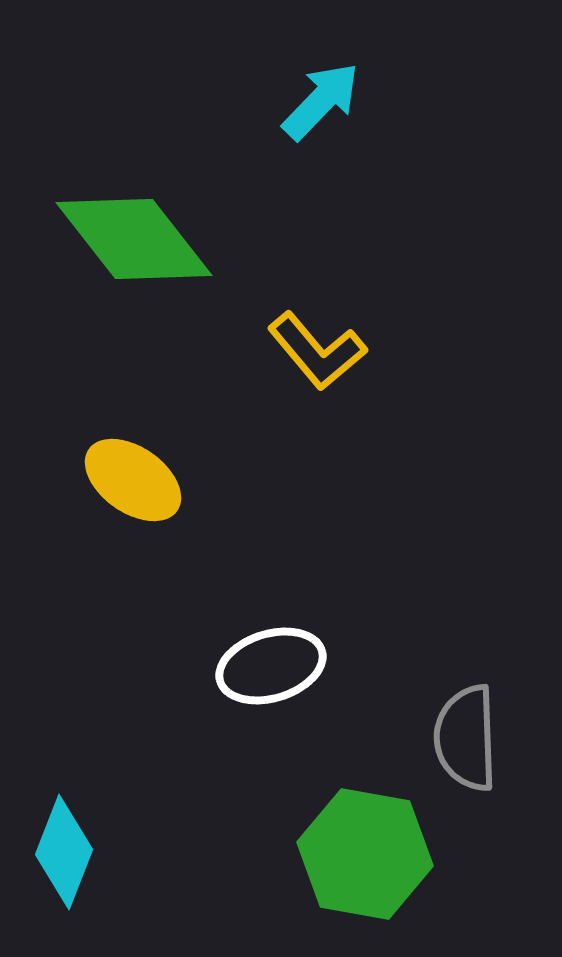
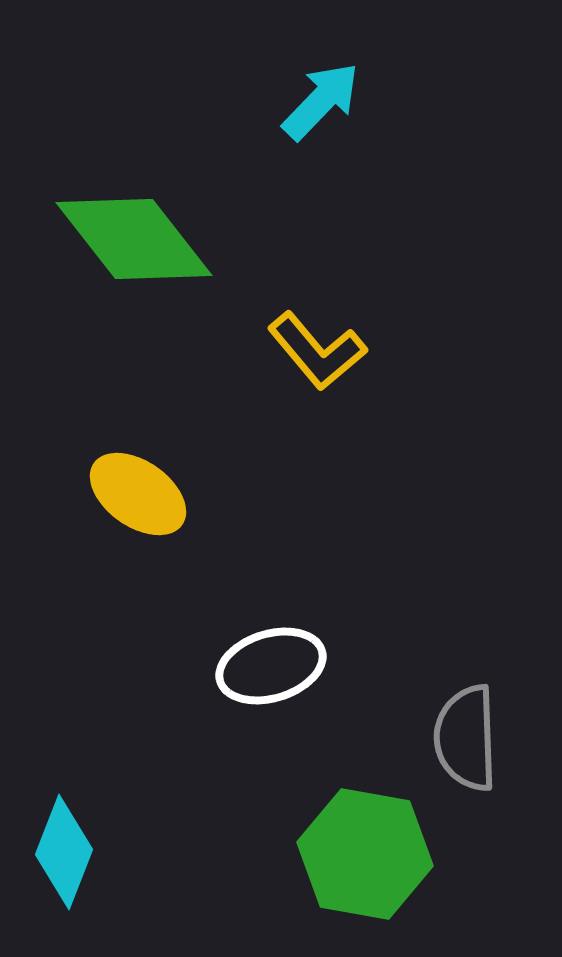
yellow ellipse: moved 5 px right, 14 px down
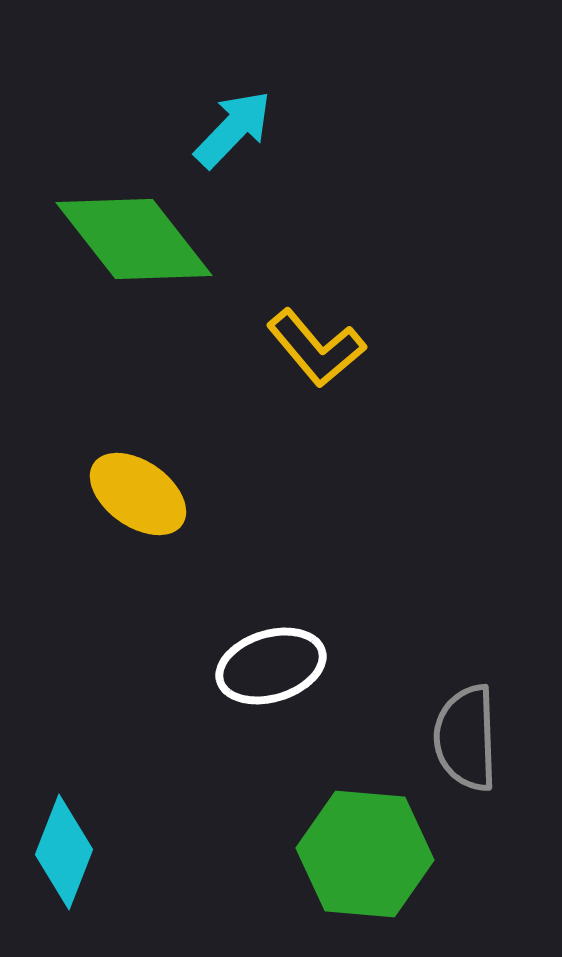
cyan arrow: moved 88 px left, 28 px down
yellow L-shape: moved 1 px left, 3 px up
green hexagon: rotated 5 degrees counterclockwise
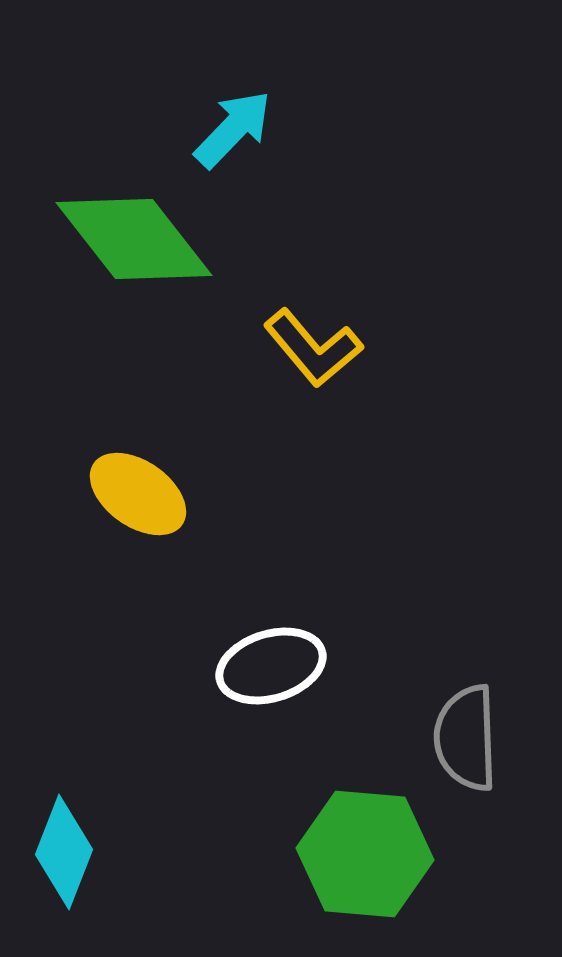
yellow L-shape: moved 3 px left
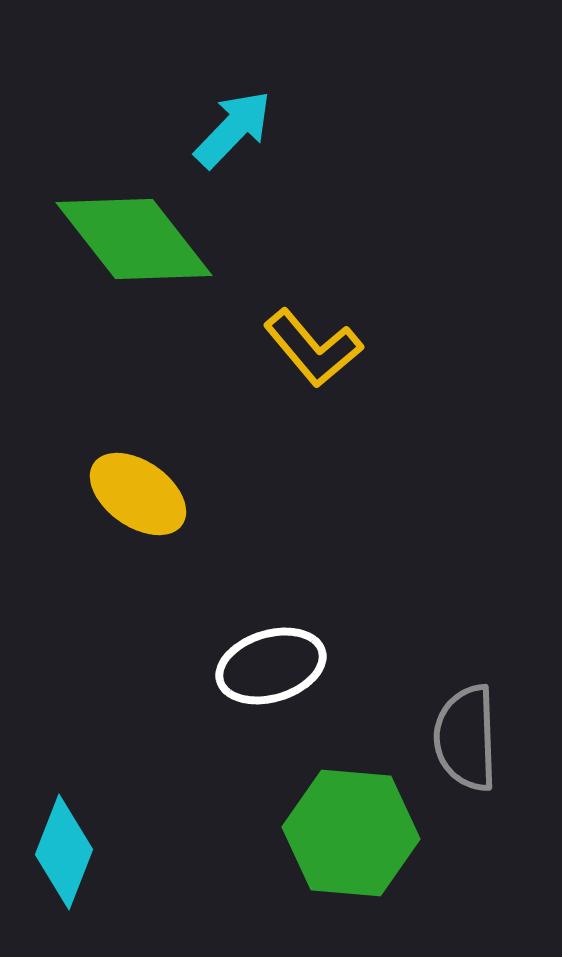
green hexagon: moved 14 px left, 21 px up
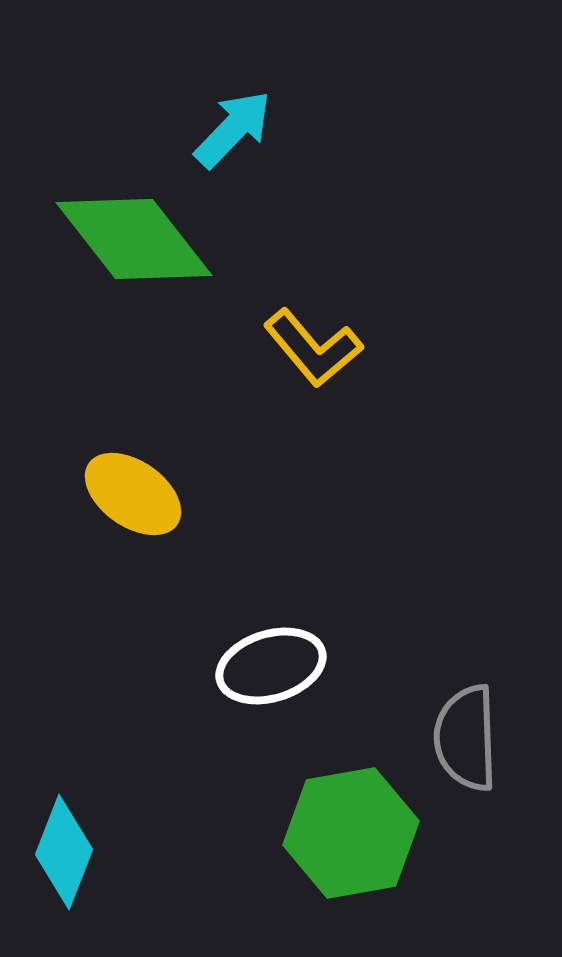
yellow ellipse: moved 5 px left
green hexagon: rotated 15 degrees counterclockwise
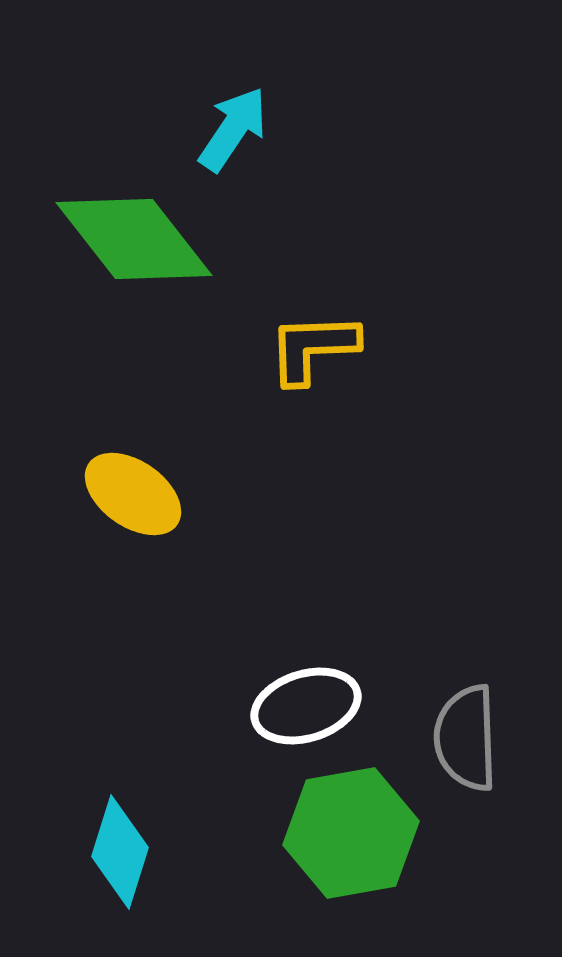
cyan arrow: rotated 10 degrees counterclockwise
yellow L-shape: rotated 128 degrees clockwise
white ellipse: moved 35 px right, 40 px down
cyan diamond: moved 56 px right; rotated 4 degrees counterclockwise
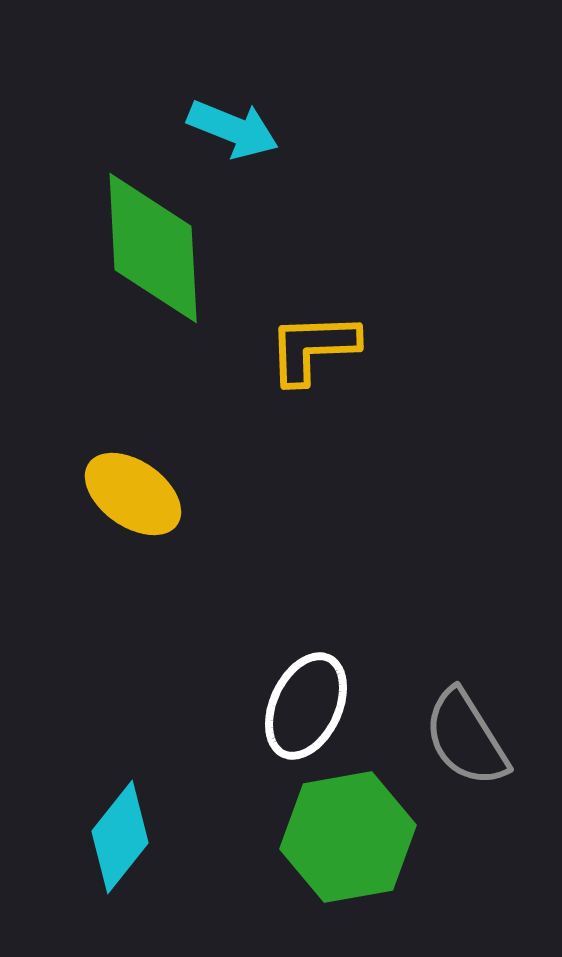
cyan arrow: rotated 78 degrees clockwise
green diamond: moved 19 px right, 9 px down; rotated 35 degrees clockwise
white ellipse: rotated 48 degrees counterclockwise
gray semicircle: rotated 30 degrees counterclockwise
green hexagon: moved 3 px left, 4 px down
cyan diamond: moved 15 px up; rotated 21 degrees clockwise
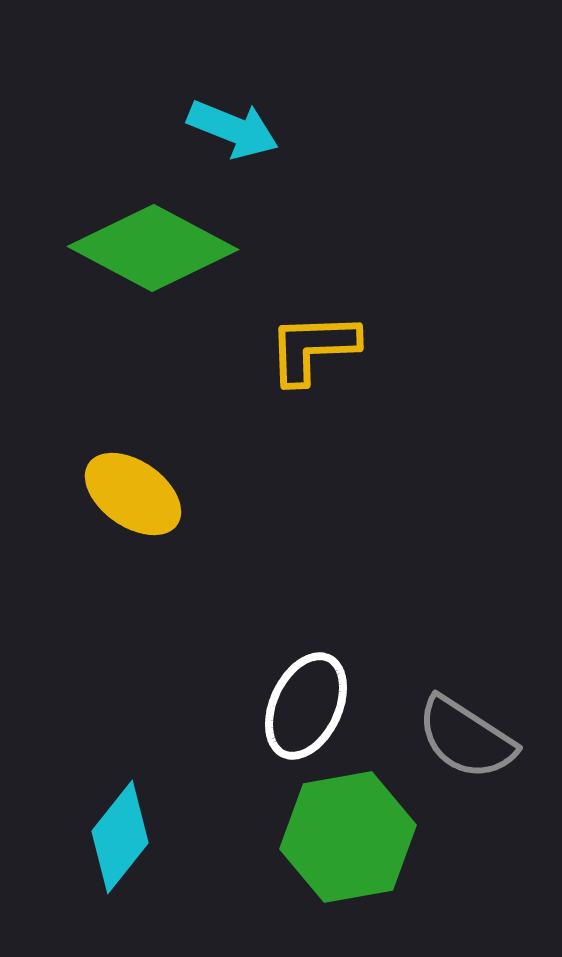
green diamond: rotated 59 degrees counterclockwise
gray semicircle: rotated 25 degrees counterclockwise
